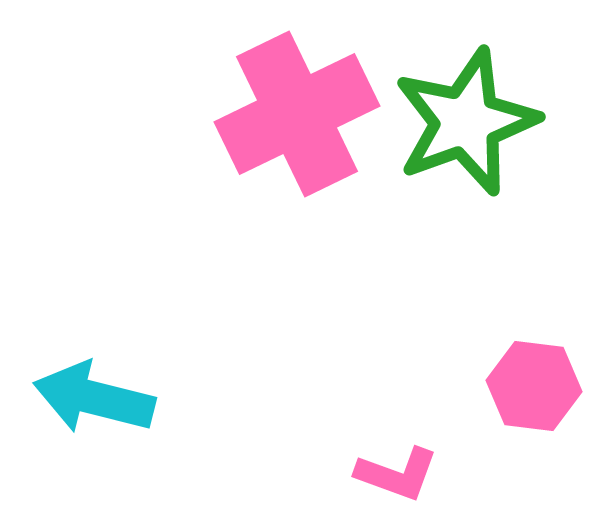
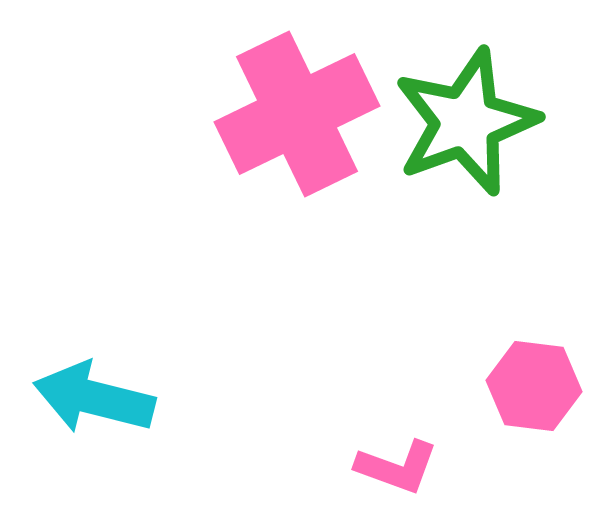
pink L-shape: moved 7 px up
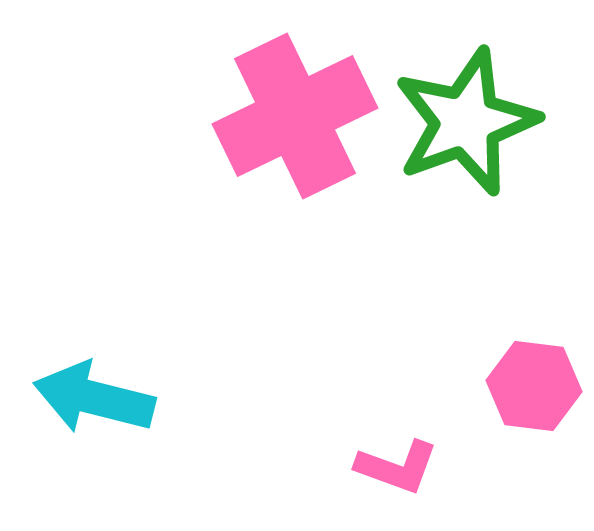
pink cross: moved 2 px left, 2 px down
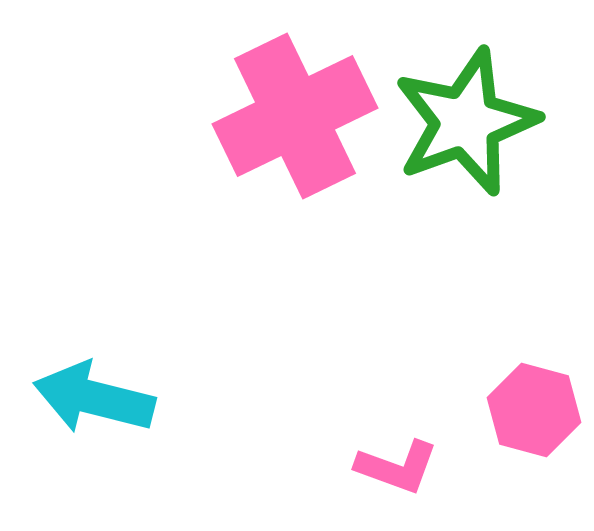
pink hexagon: moved 24 px down; rotated 8 degrees clockwise
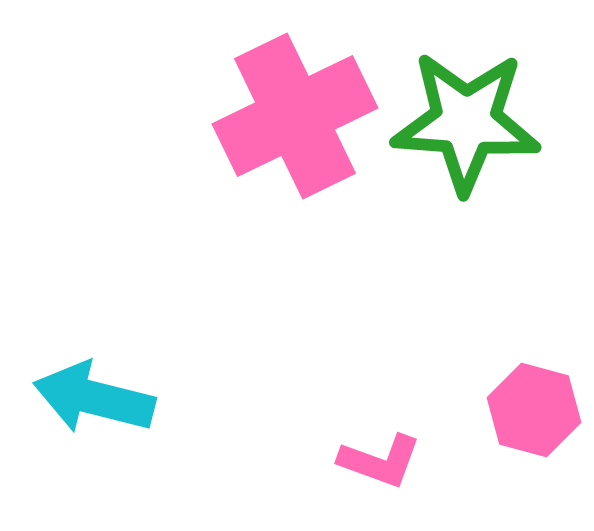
green star: rotated 24 degrees clockwise
pink L-shape: moved 17 px left, 6 px up
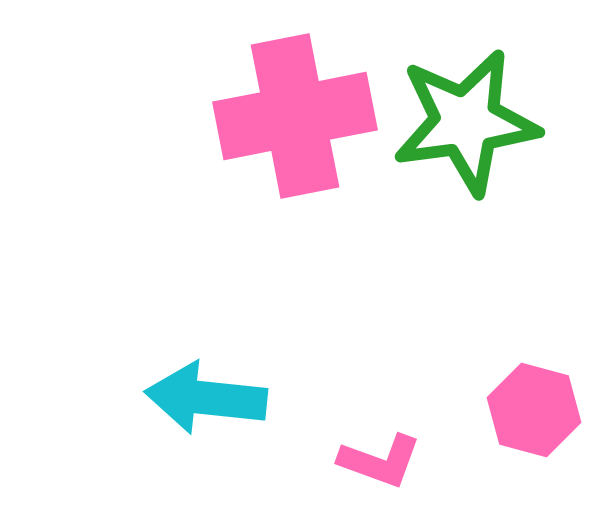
pink cross: rotated 15 degrees clockwise
green star: rotated 12 degrees counterclockwise
cyan arrow: moved 112 px right; rotated 8 degrees counterclockwise
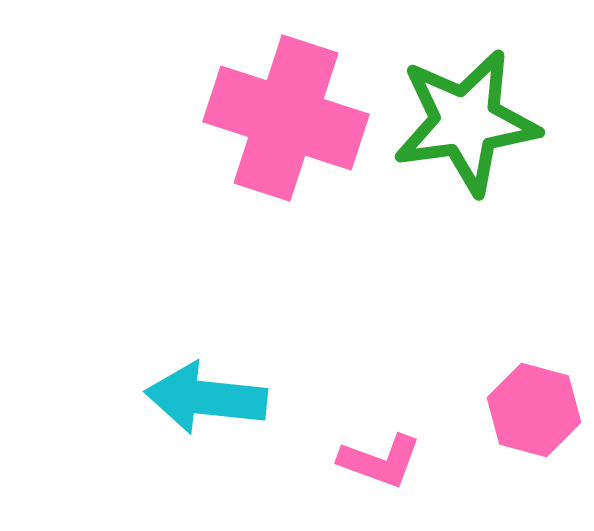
pink cross: moved 9 px left, 2 px down; rotated 29 degrees clockwise
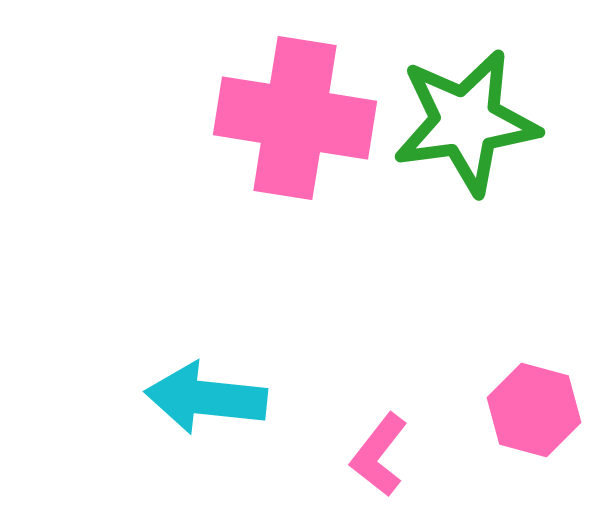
pink cross: moved 9 px right; rotated 9 degrees counterclockwise
pink L-shape: moved 1 px left, 6 px up; rotated 108 degrees clockwise
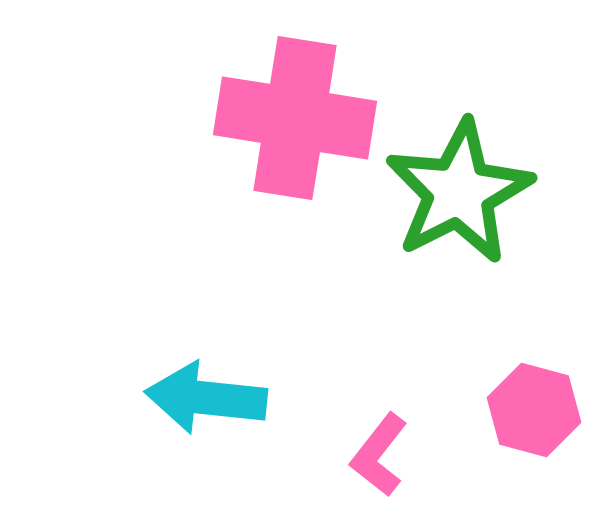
green star: moved 7 px left, 70 px down; rotated 19 degrees counterclockwise
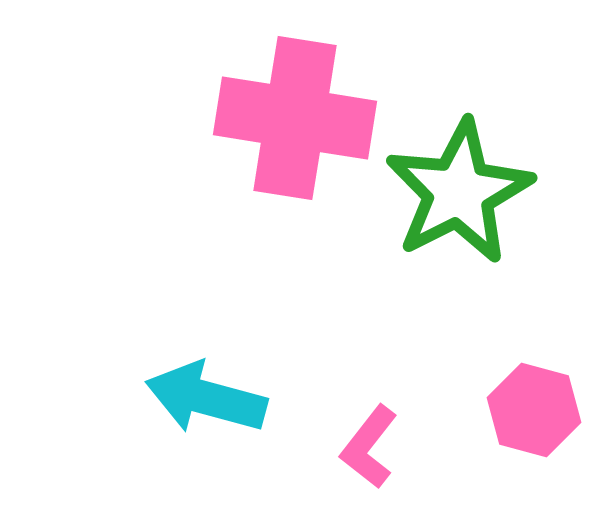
cyan arrow: rotated 9 degrees clockwise
pink L-shape: moved 10 px left, 8 px up
